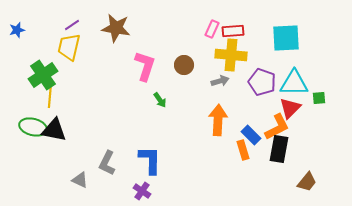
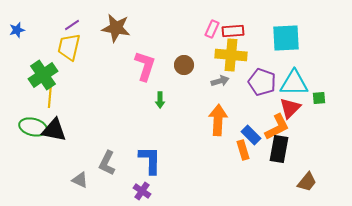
green arrow: rotated 35 degrees clockwise
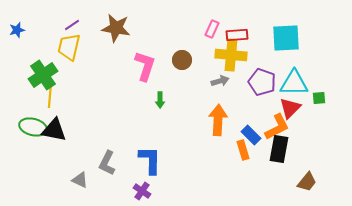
red rectangle: moved 4 px right, 4 px down
brown circle: moved 2 px left, 5 px up
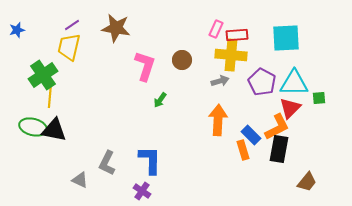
pink rectangle: moved 4 px right
purple pentagon: rotated 8 degrees clockwise
green arrow: rotated 35 degrees clockwise
